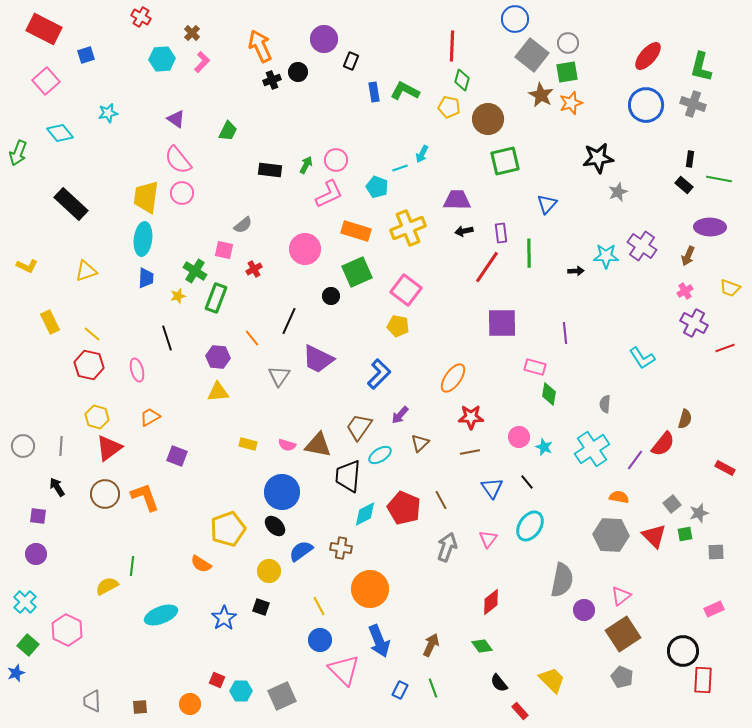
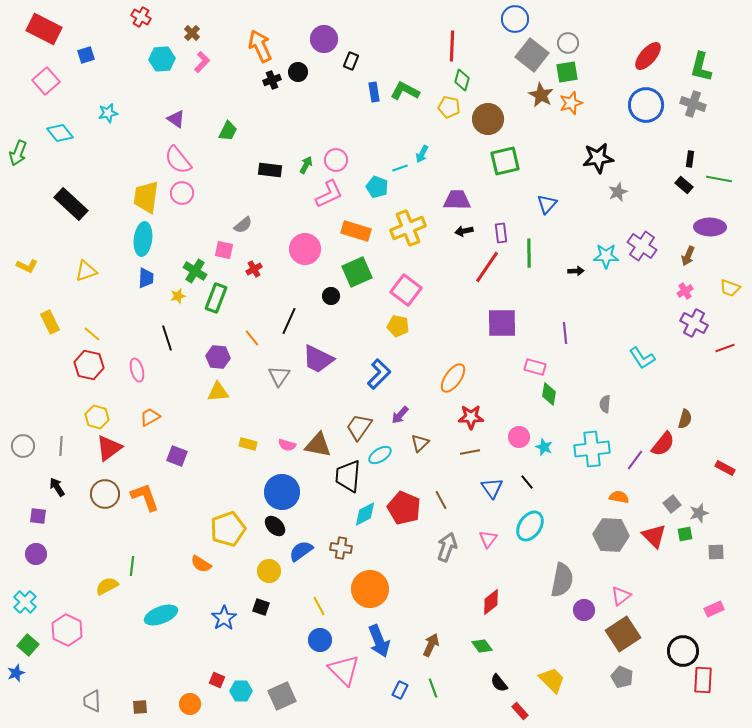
cyan cross at (592, 449): rotated 28 degrees clockwise
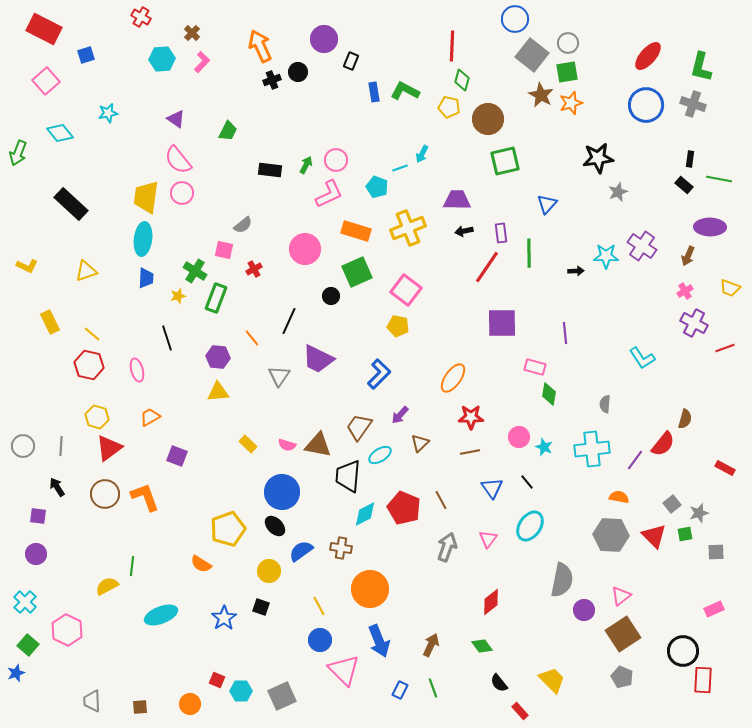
yellow rectangle at (248, 444): rotated 30 degrees clockwise
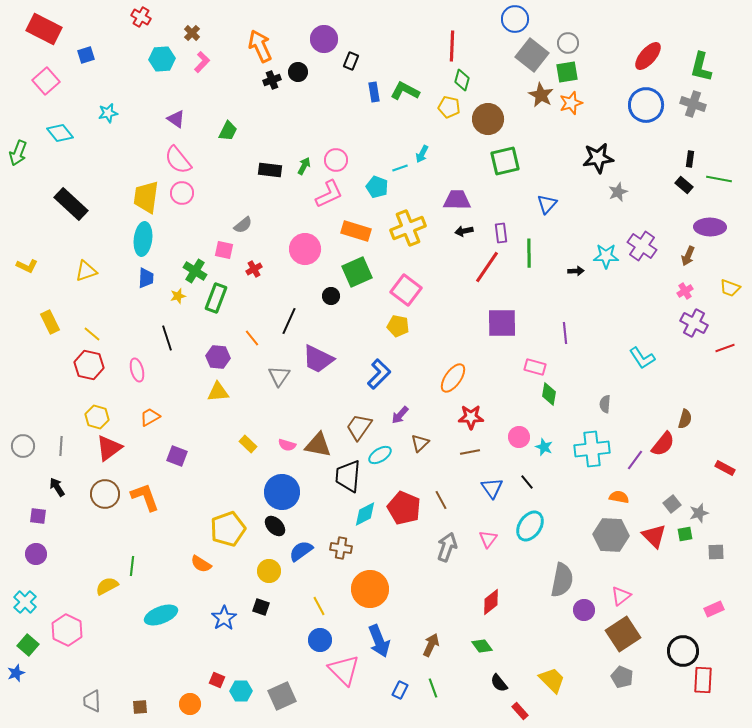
green arrow at (306, 165): moved 2 px left, 1 px down
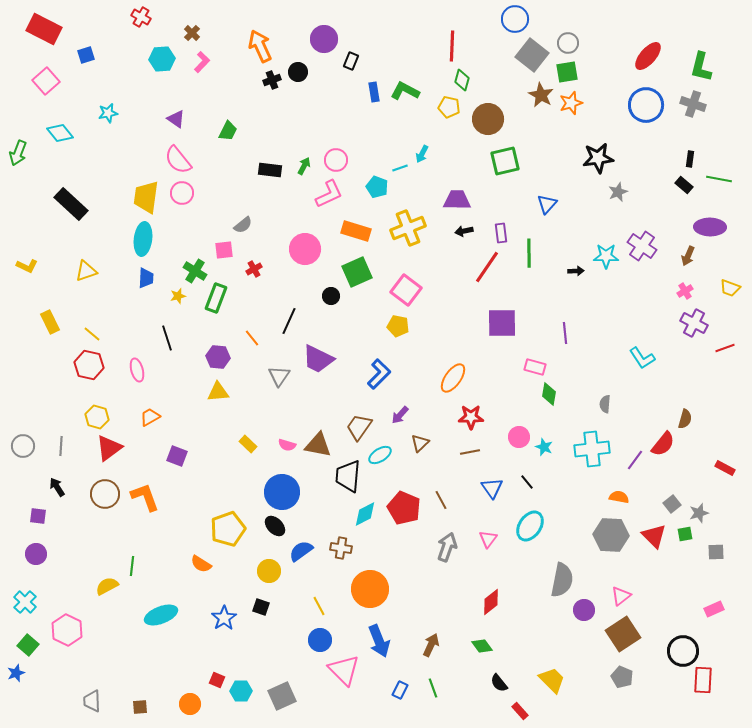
pink square at (224, 250): rotated 18 degrees counterclockwise
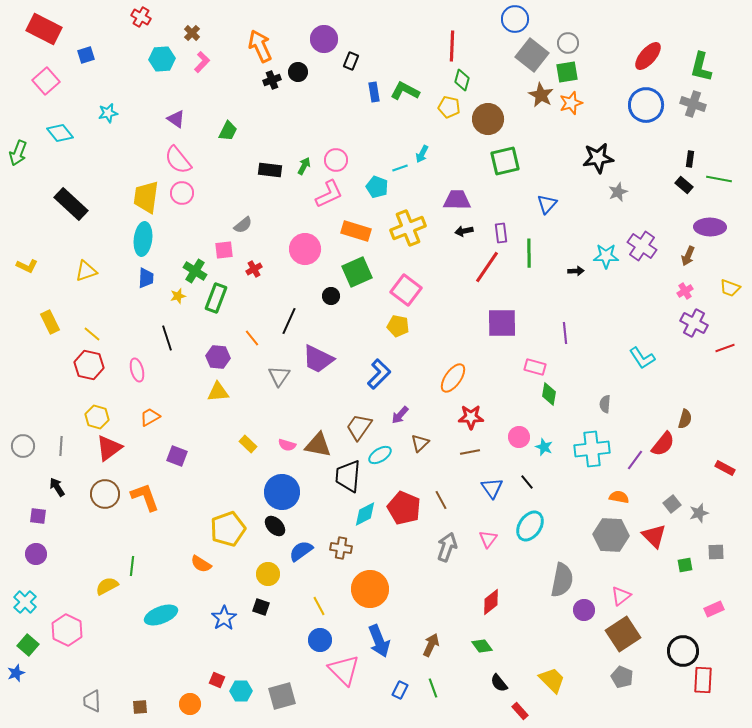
green square at (685, 534): moved 31 px down
yellow circle at (269, 571): moved 1 px left, 3 px down
gray square at (282, 696): rotated 8 degrees clockwise
